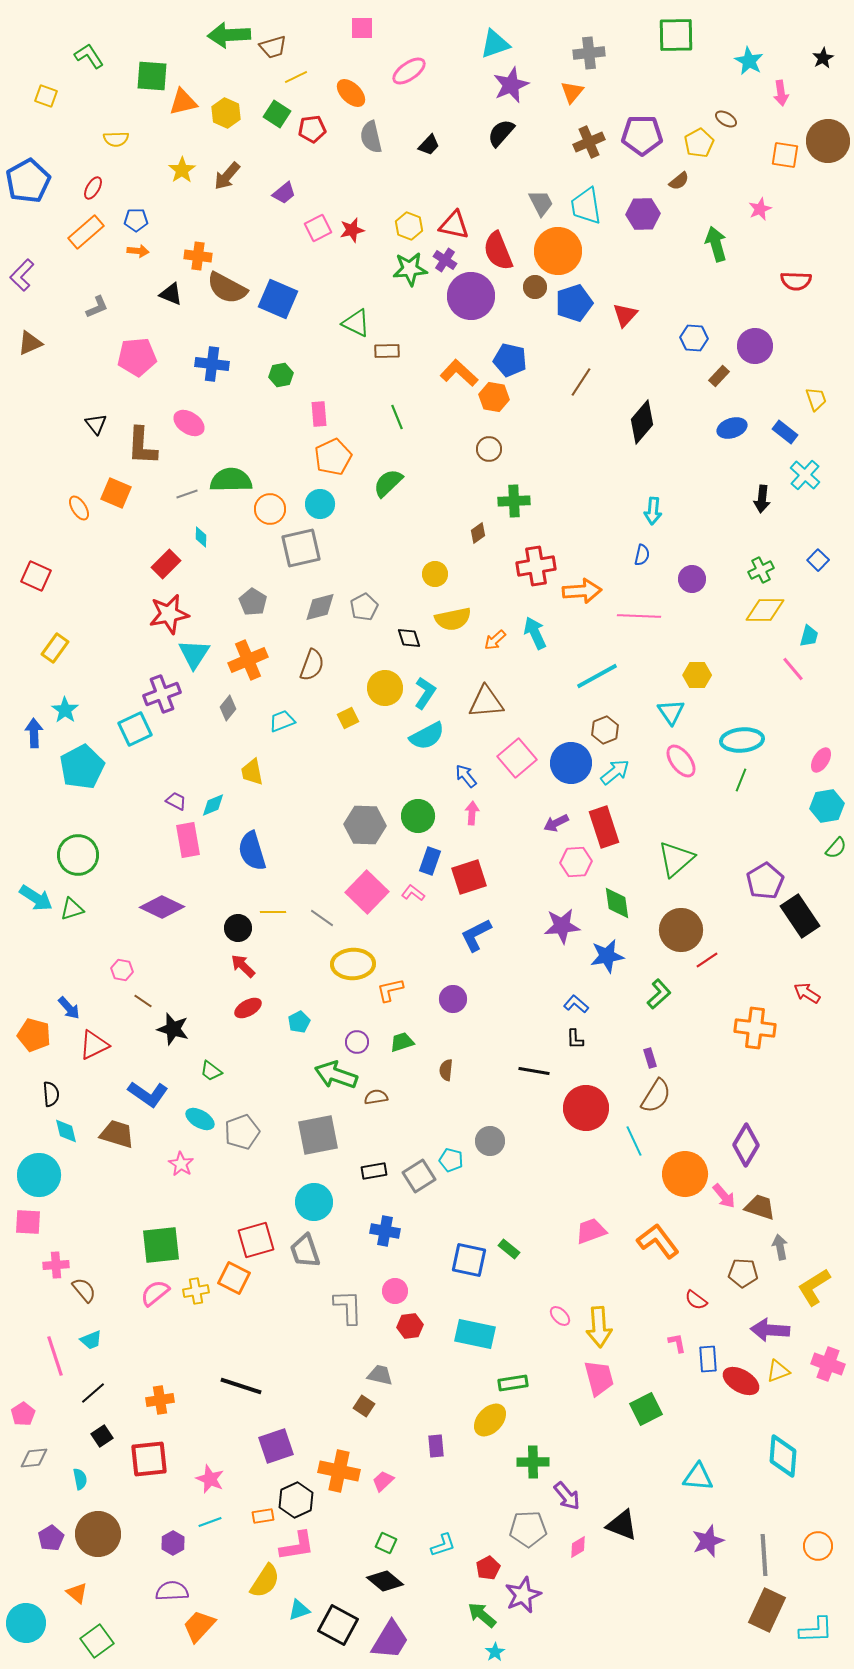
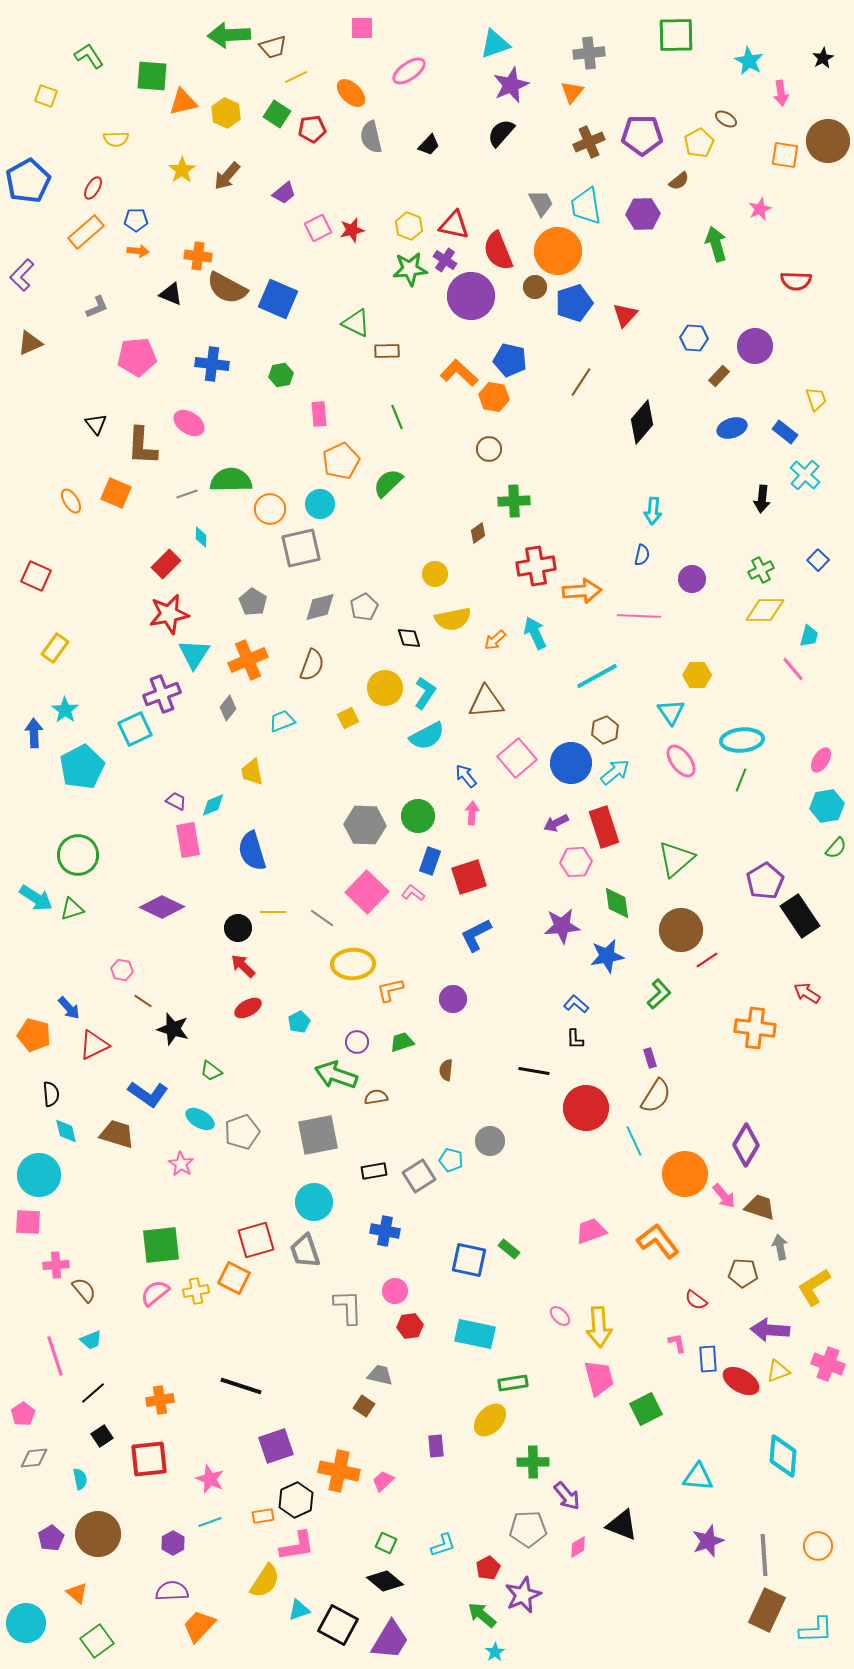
orange pentagon at (333, 457): moved 8 px right, 4 px down
orange ellipse at (79, 508): moved 8 px left, 7 px up
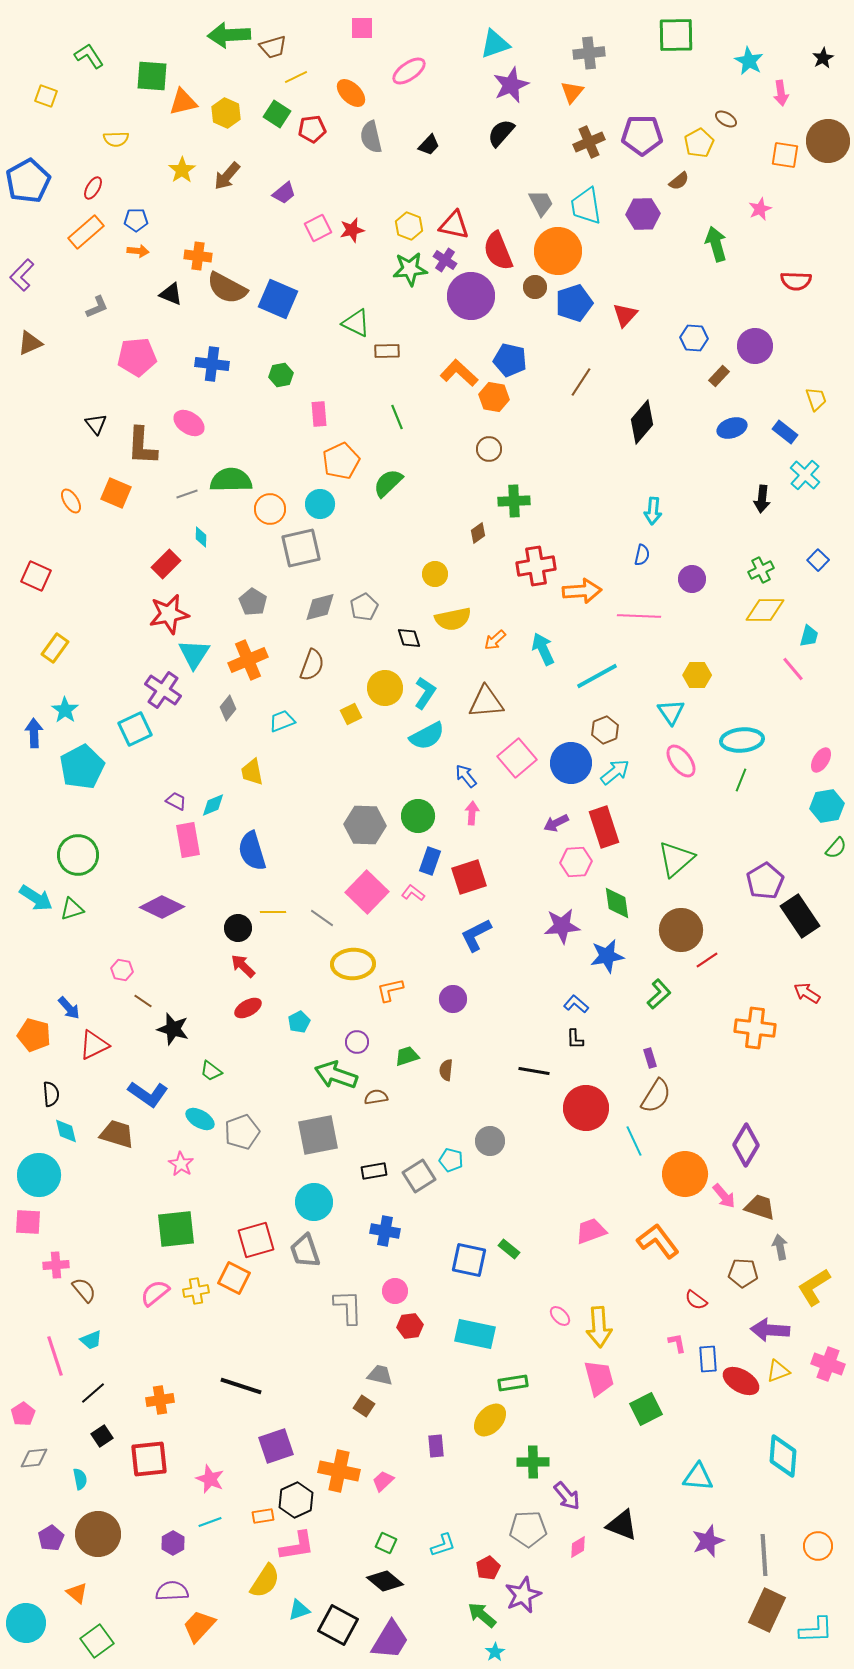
cyan arrow at (535, 633): moved 8 px right, 16 px down
purple cross at (162, 694): moved 1 px right, 4 px up; rotated 36 degrees counterclockwise
yellow square at (348, 718): moved 3 px right, 4 px up
green trapezoid at (402, 1042): moved 5 px right, 14 px down
green square at (161, 1245): moved 15 px right, 16 px up
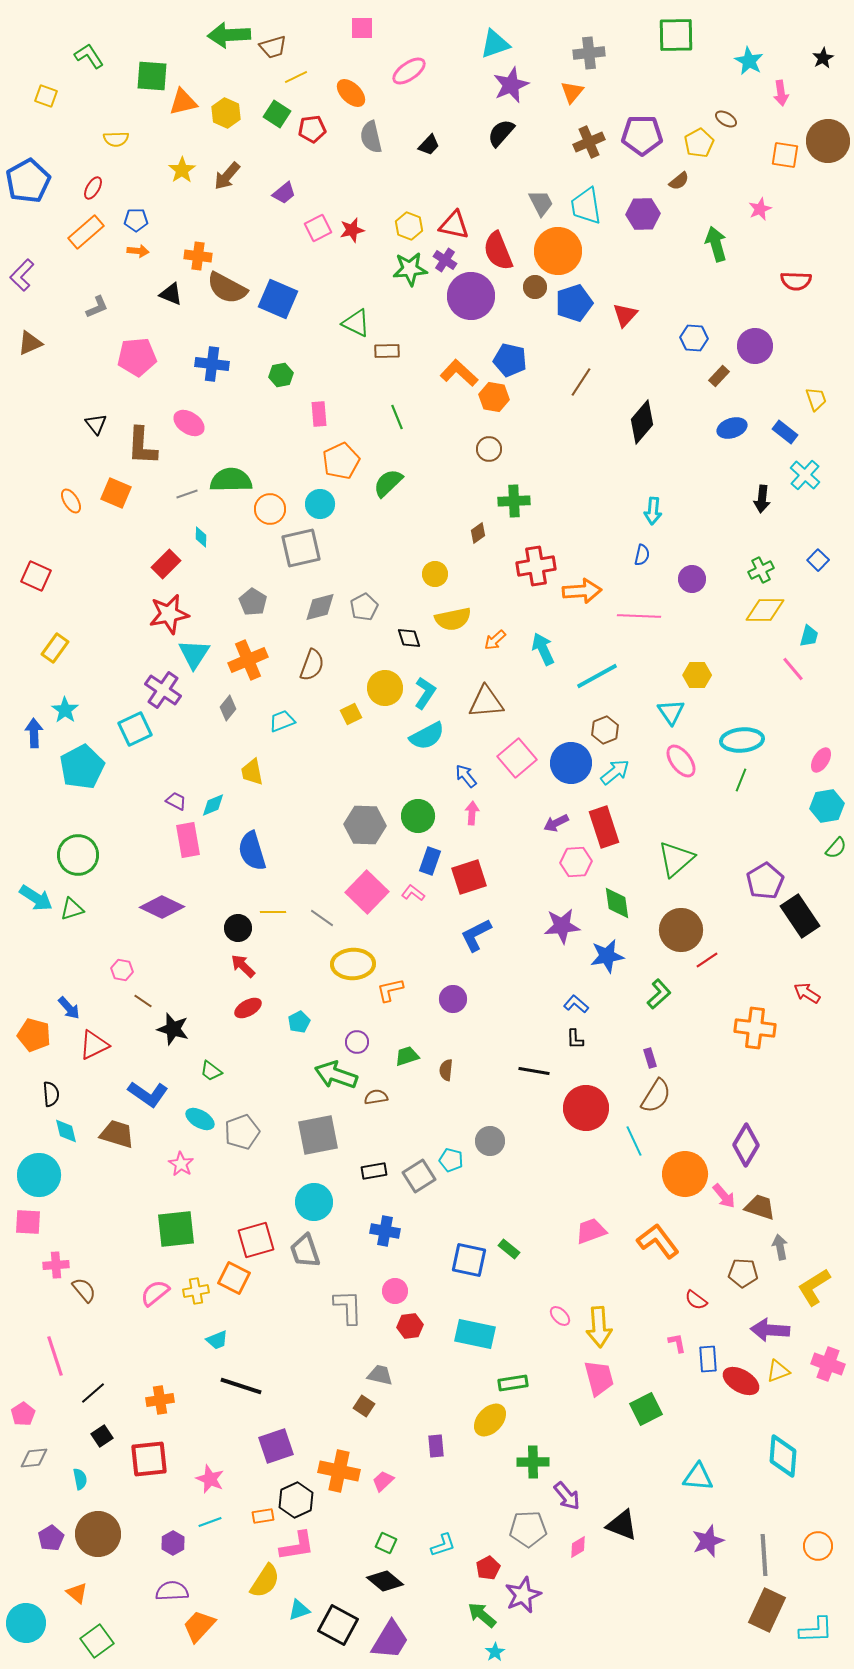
cyan trapezoid at (91, 1340): moved 126 px right
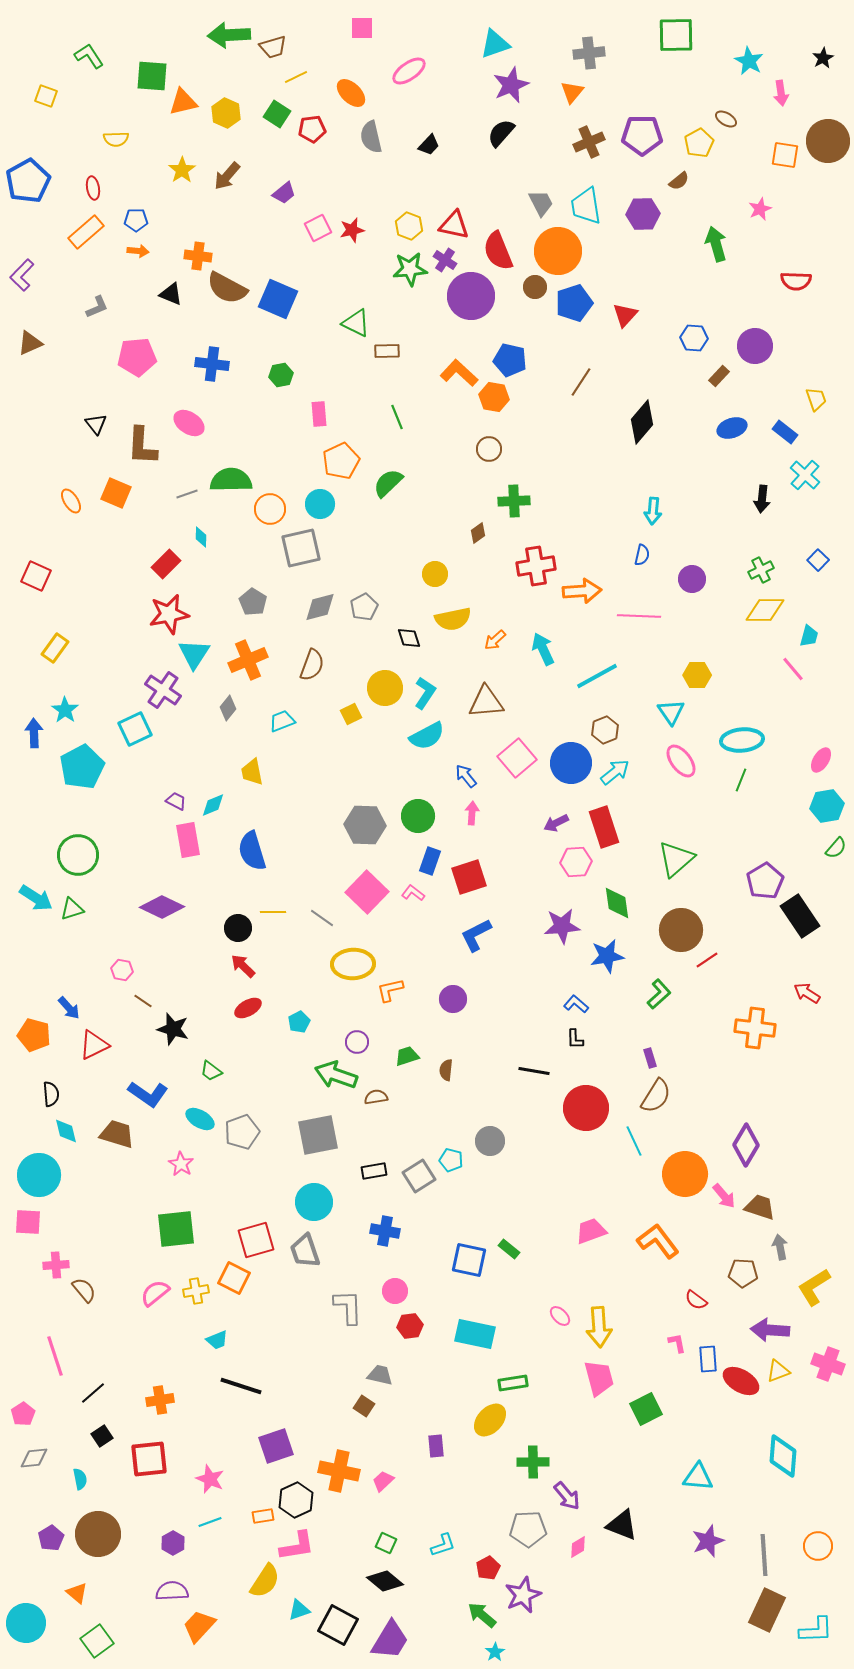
red ellipse at (93, 188): rotated 40 degrees counterclockwise
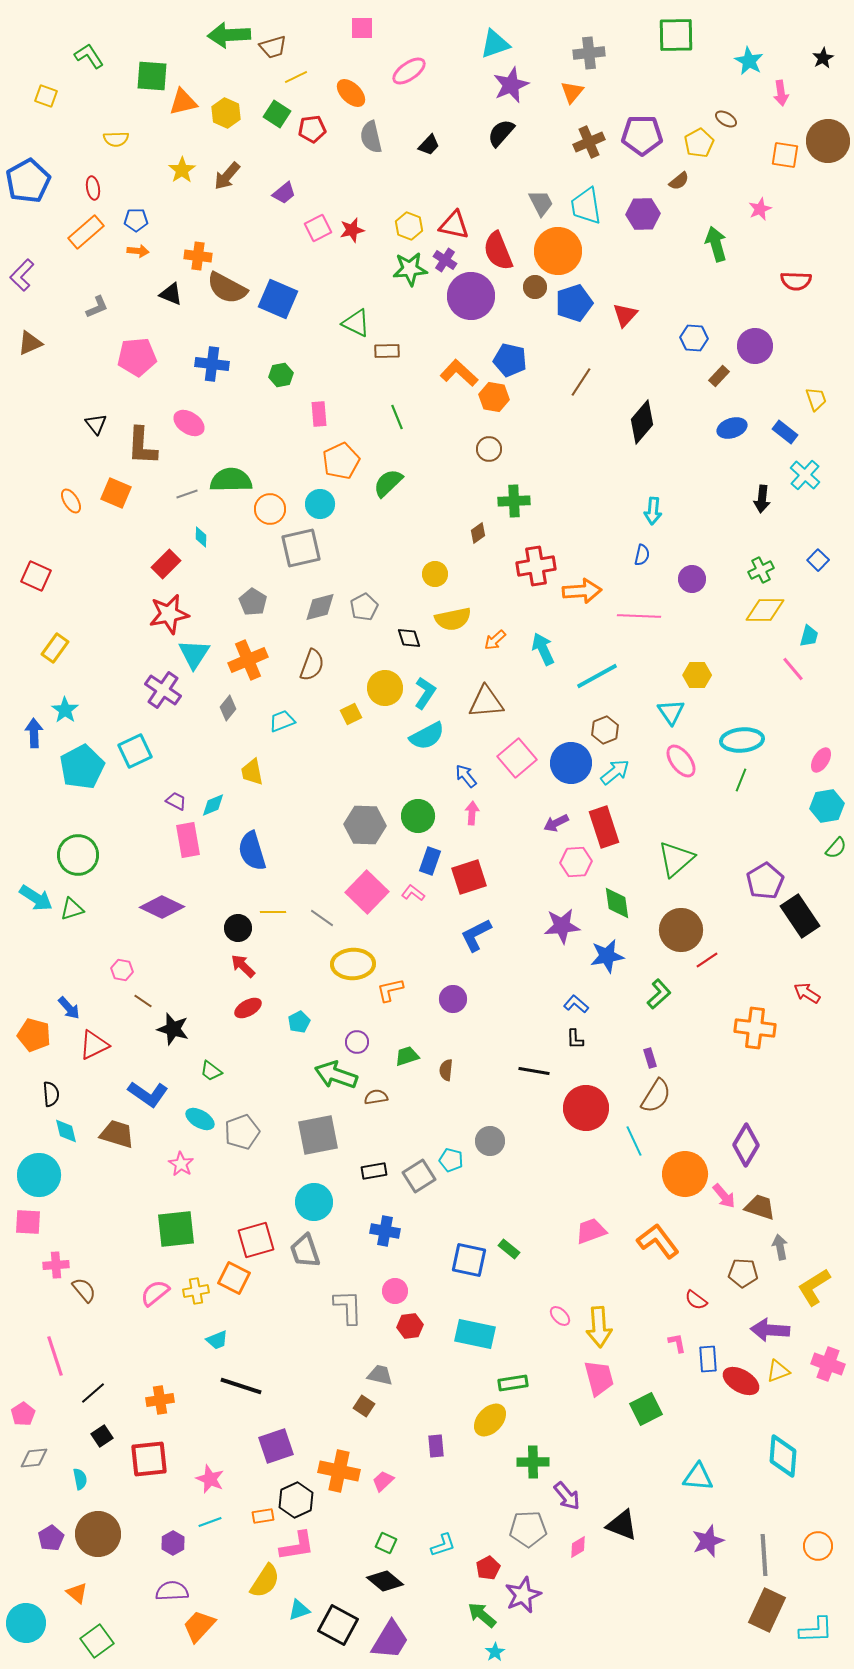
cyan square at (135, 729): moved 22 px down
